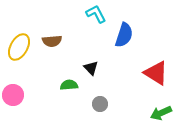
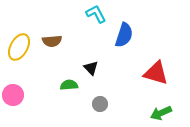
red triangle: rotated 16 degrees counterclockwise
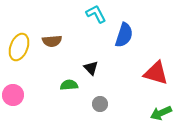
yellow ellipse: rotated 8 degrees counterclockwise
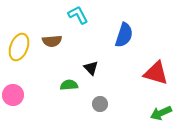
cyan L-shape: moved 18 px left, 1 px down
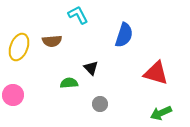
green semicircle: moved 2 px up
